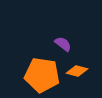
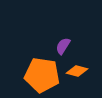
purple semicircle: moved 2 px down; rotated 96 degrees counterclockwise
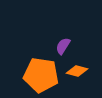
orange pentagon: moved 1 px left
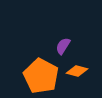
orange pentagon: moved 1 px down; rotated 20 degrees clockwise
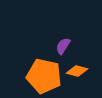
orange pentagon: moved 3 px right; rotated 16 degrees counterclockwise
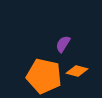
purple semicircle: moved 2 px up
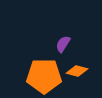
orange pentagon: rotated 12 degrees counterclockwise
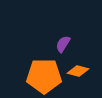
orange diamond: moved 1 px right
